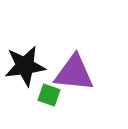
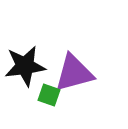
purple triangle: rotated 21 degrees counterclockwise
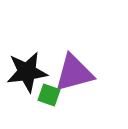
black star: moved 2 px right, 6 px down
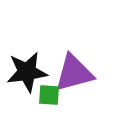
green square: rotated 15 degrees counterclockwise
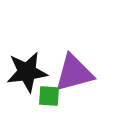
green square: moved 1 px down
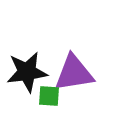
purple triangle: rotated 6 degrees clockwise
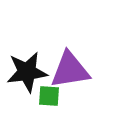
purple triangle: moved 4 px left, 3 px up
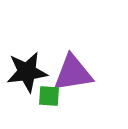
purple triangle: moved 3 px right, 3 px down
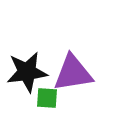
green square: moved 2 px left, 2 px down
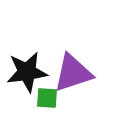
purple triangle: rotated 9 degrees counterclockwise
